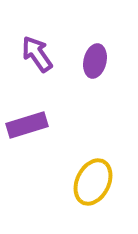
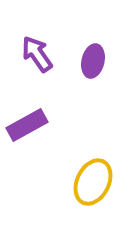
purple ellipse: moved 2 px left
purple rectangle: rotated 12 degrees counterclockwise
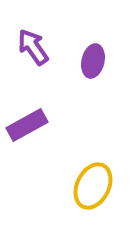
purple arrow: moved 4 px left, 7 px up
yellow ellipse: moved 4 px down
